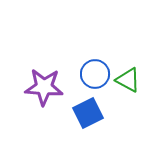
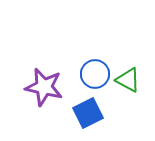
purple star: rotated 9 degrees clockwise
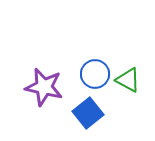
blue square: rotated 12 degrees counterclockwise
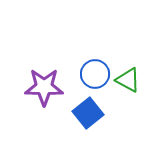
purple star: rotated 12 degrees counterclockwise
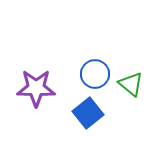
green triangle: moved 3 px right, 4 px down; rotated 12 degrees clockwise
purple star: moved 8 px left, 1 px down
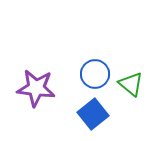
purple star: rotated 6 degrees clockwise
blue square: moved 5 px right, 1 px down
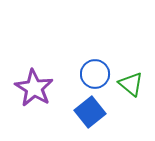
purple star: moved 2 px left; rotated 24 degrees clockwise
blue square: moved 3 px left, 2 px up
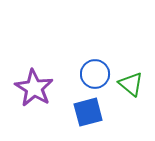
blue square: moved 2 px left; rotated 24 degrees clockwise
